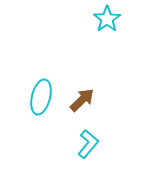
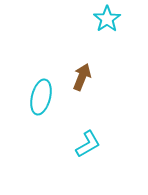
brown arrow: moved 23 px up; rotated 24 degrees counterclockwise
cyan L-shape: rotated 20 degrees clockwise
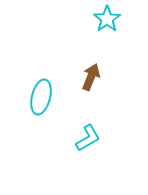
brown arrow: moved 9 px right
cyan L-shape: moved 6 px up
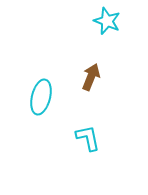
cyan star: moved 2 px down; rotated 16 degrees counterclockwise
cyan L-shape: rotated 72 degrees counterclockwise
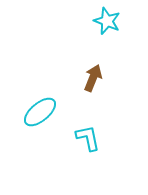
brown arrow: moved 2 px right, 1 px down
cyan ellipse: moved 1 px left, 15 px down; rotated 36 degrees clockwise
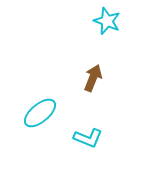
cyan ellipse: moved 1 px down
cyan L-shape: rotated 124 degrees clockwise
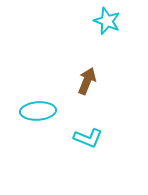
brown arrow: moved 6 px left, 3 px down
cyan ellipse: moved 2 px left, 2 px up; rotated 36 degrees clockwise
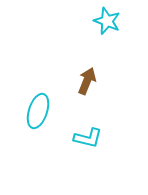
cyan ellipse: rotated 68 degrees counterclockwise
cyan L-shape: rotated 8 degrees counterclockwise
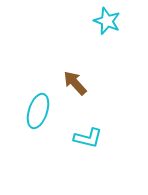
brown arrow: moved 12 px left, 2 px down; rotated 64 degrees counterclockwise
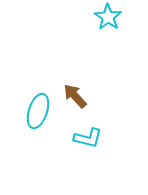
cyan star: moved 1 px right, 4 px up; rotated 12 degrees clockwise
brown arrow: moved 13 px down
